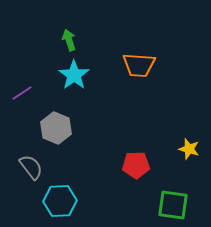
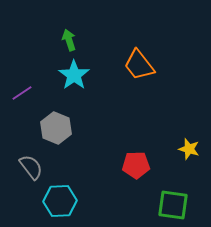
orange trapezoid: rotated 48 degrees clockwise
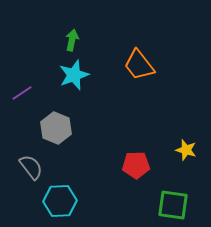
green arrow: moved 3 px right; rotated 30 degrees clockwise
cyan star: rotated 16 degrees clockwise
yellow star: moved 3 px left, 1 px down
